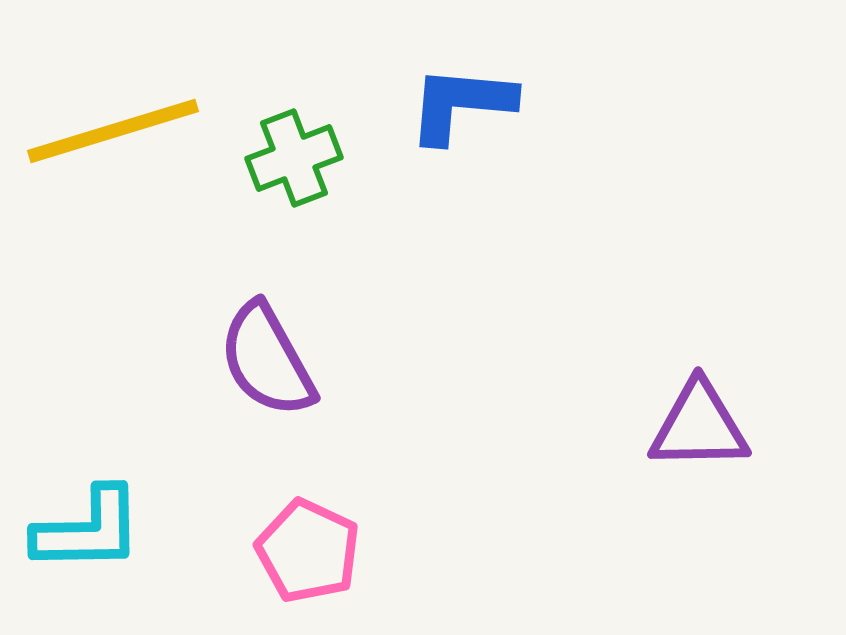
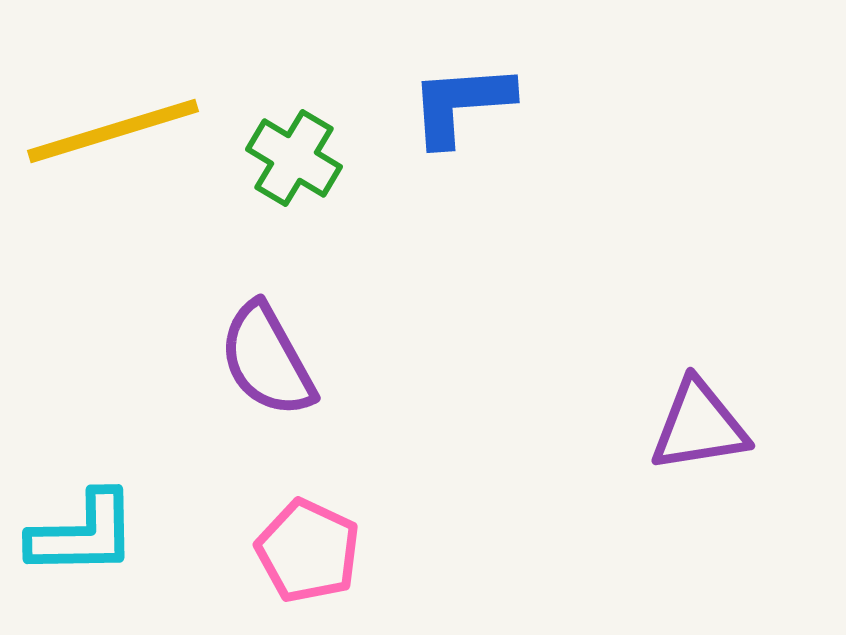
blue L-shape: rotated 9 degrees counterclockwise
green cross: rotated 38 degrees counterclockwise
purple triangle: rotated 8 degrees counterclockwise
cyan L-shape: moved 5 px left, 4 px down
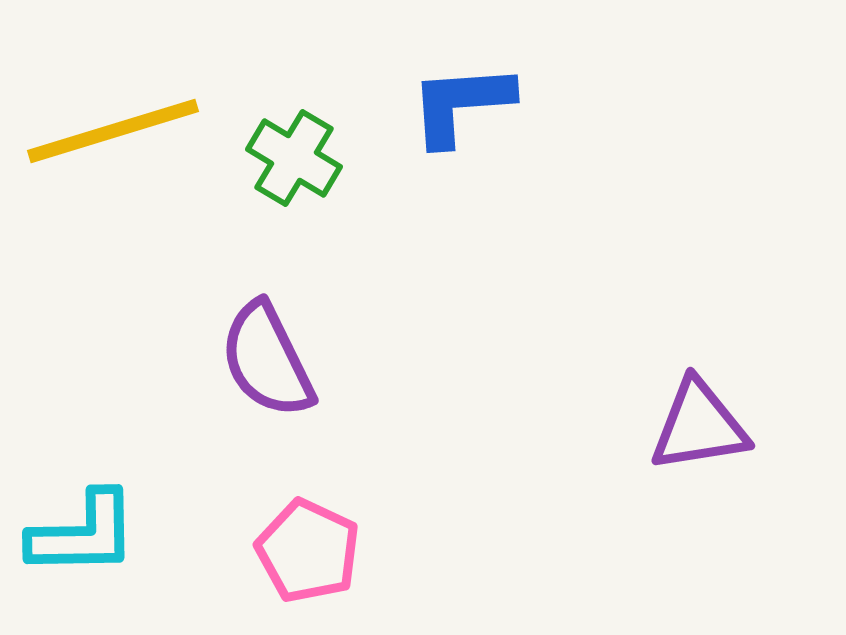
purple semicircle: rotated 3 degrees clockwise
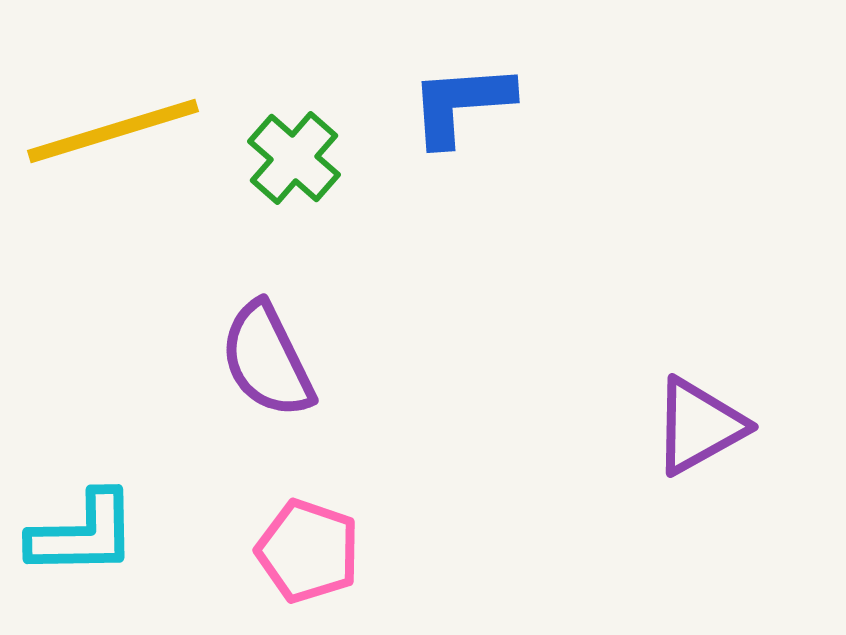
green cross: rotated 10 degrees clockwise
purple triangle: rotated 20 degrees counterclockwise
pink pentagon: rotated 6 degrees counterclockwise
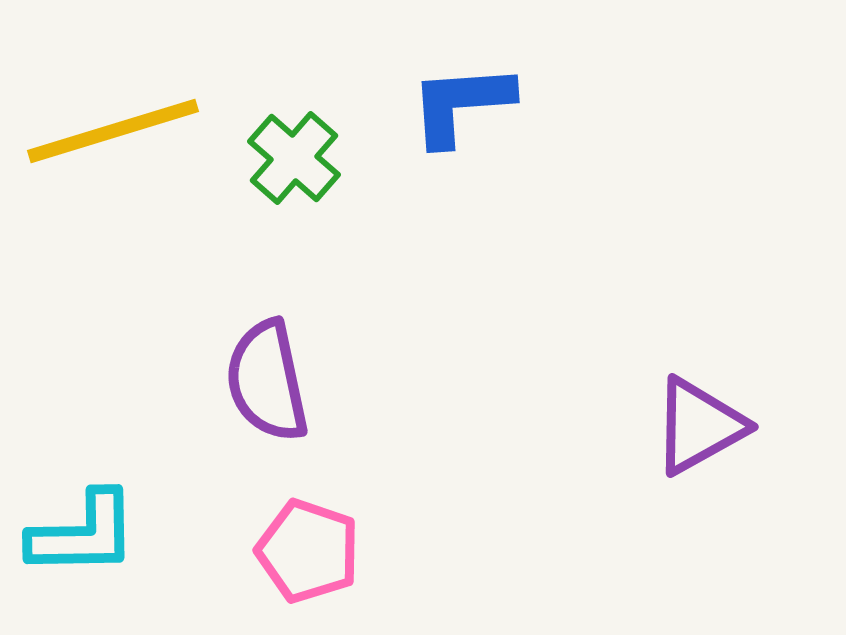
purple semicircle: moved 21 px down; rotated 14 degrees clockwise
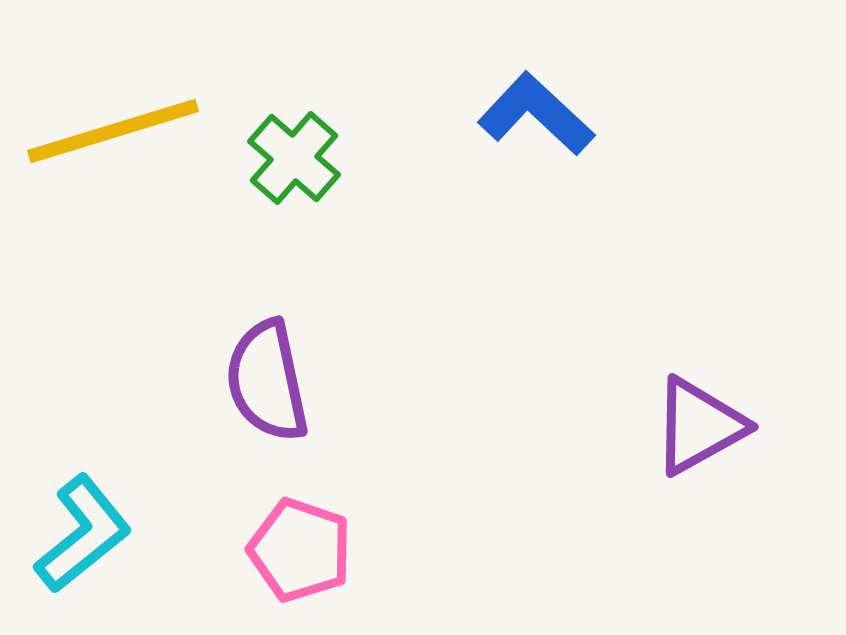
blue L-shape: moved 75 px right, 10 px down; rotated 47 degrees clockwise
cyan L-shape: rotated 38 degrees counterclockwise
pink pentagon: moved 8 px left, 1 px up
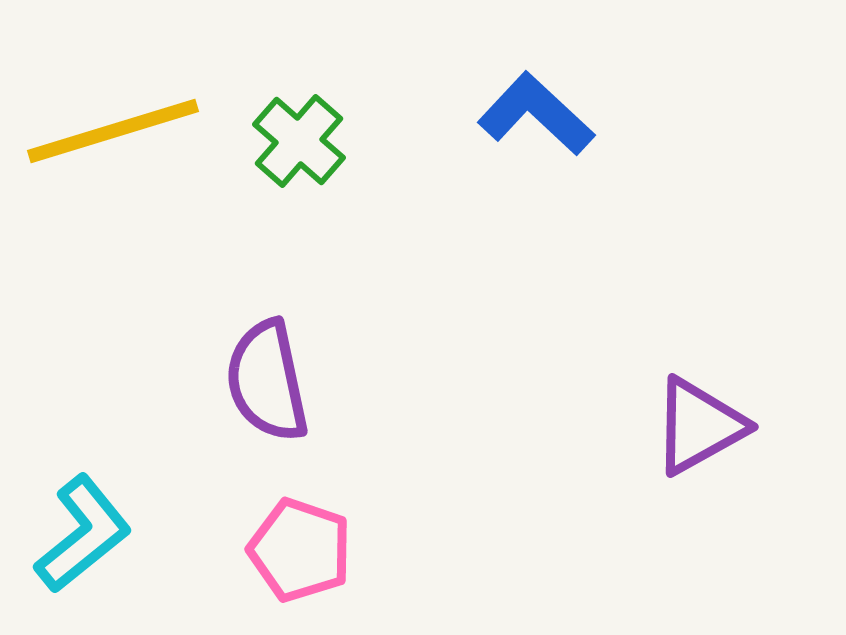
green cross: moved 5 px right, 17 px up
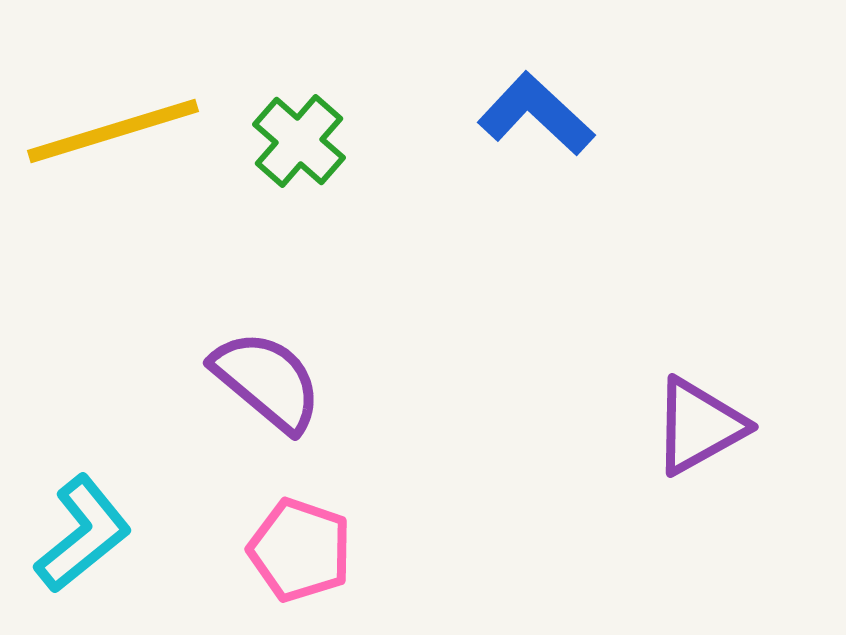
purple semicircle: rotated 142 degrees clockwise
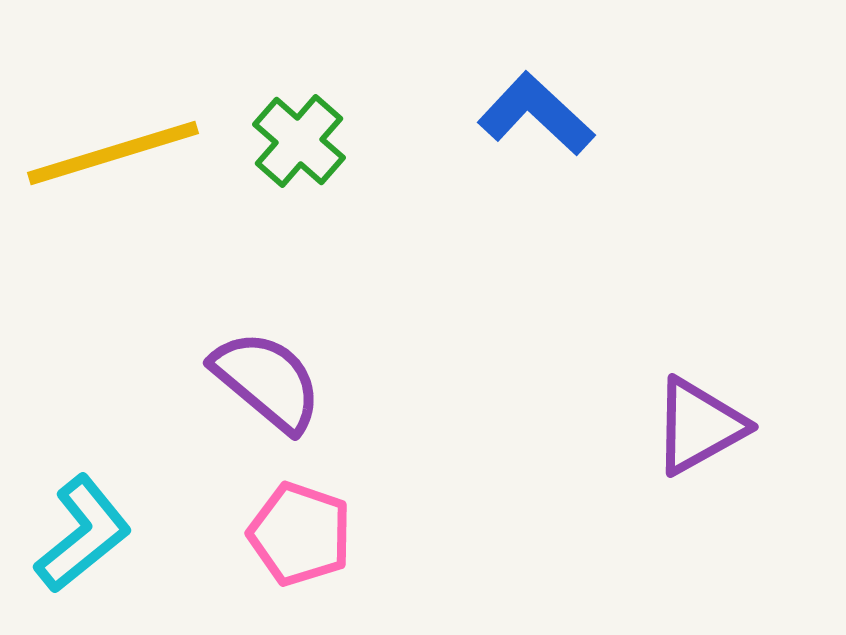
yellow line: moved 22 px down
pink pentagon: moved 16 px up
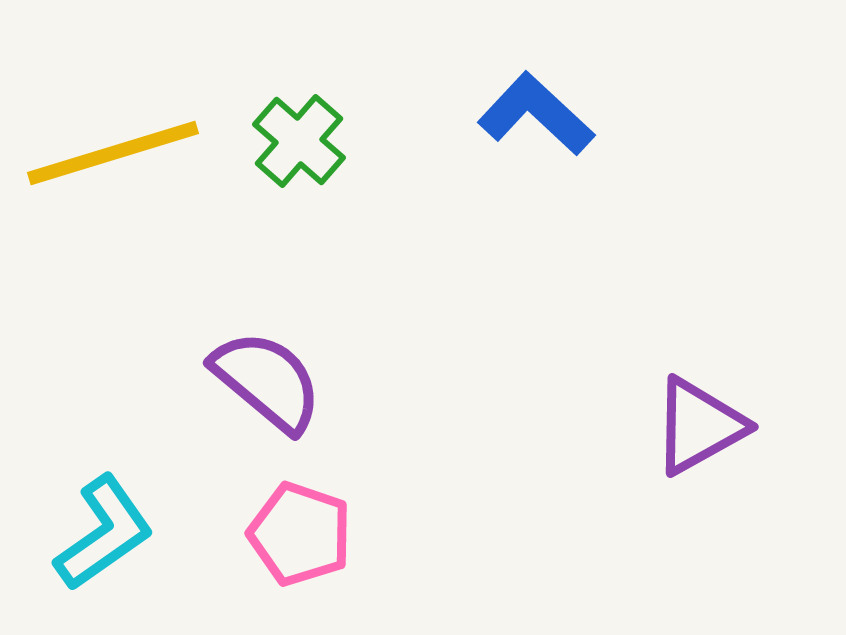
cyan L-shape: moved 21 px right, 1 px up; rotated 4 degrees clockwise
